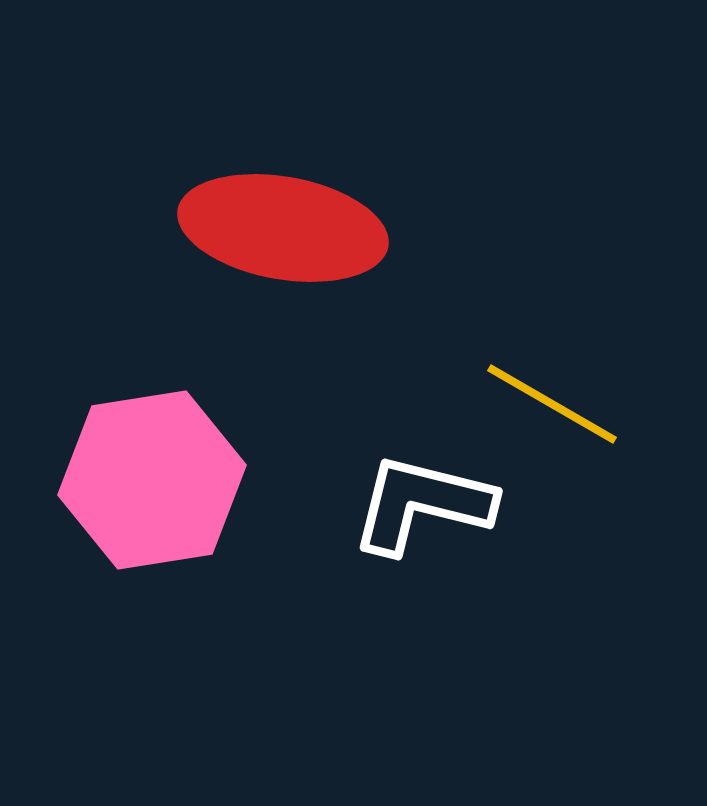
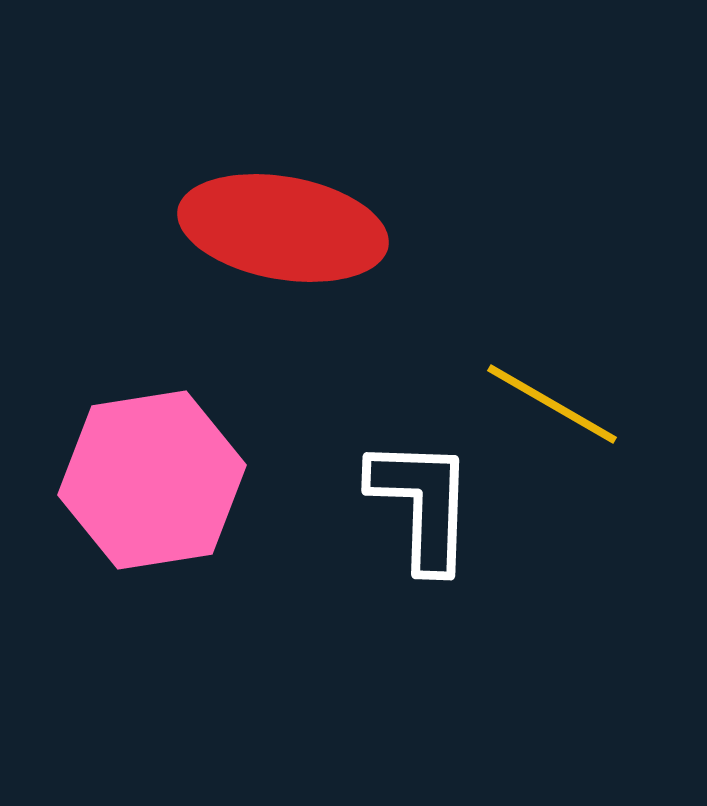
white L-shape: rotated 78 degrees clockwise
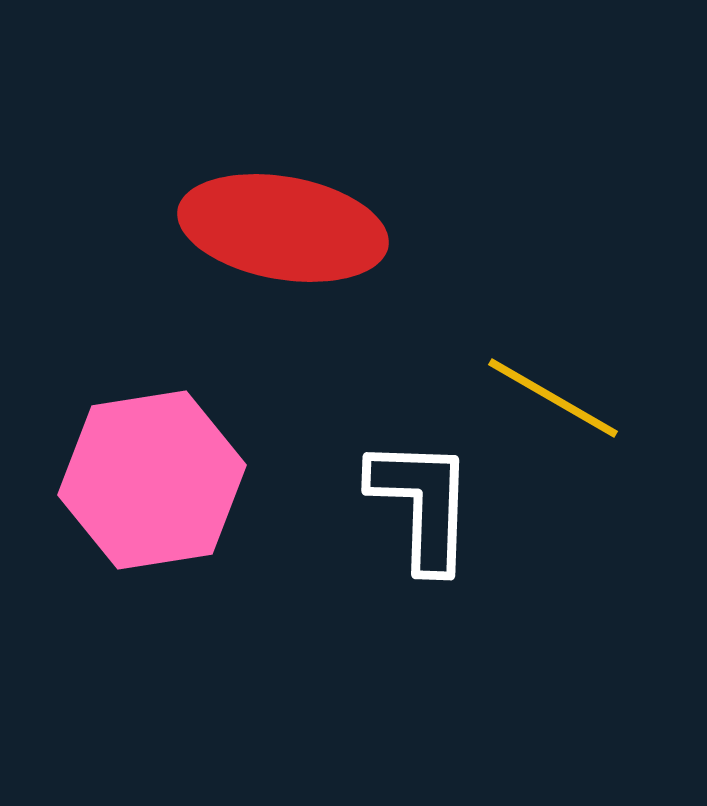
yellow line: moved 1 px right, 6 px up
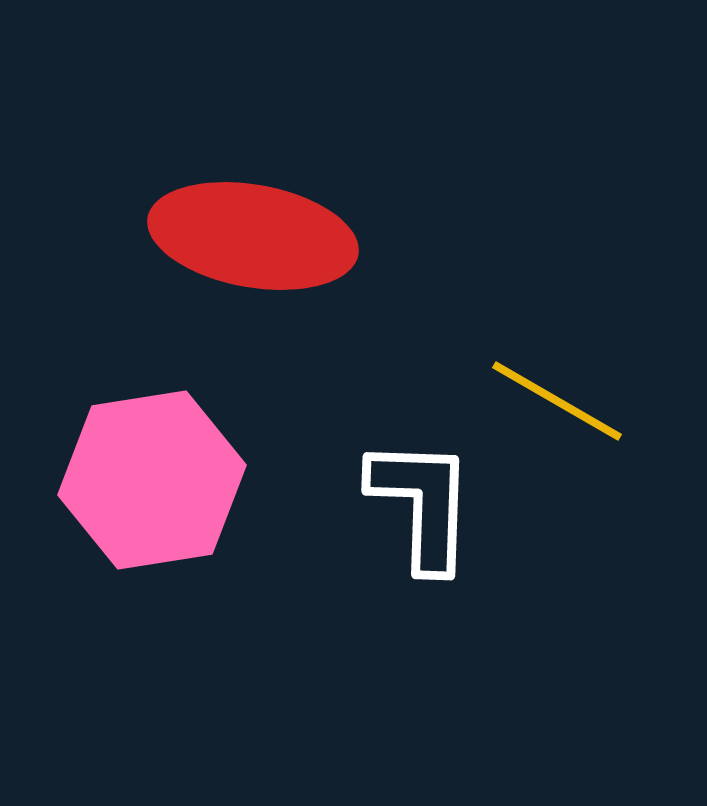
red ellipse: moved 30 px left, 8 px down
yellow line: moved 4 px right, 3 px down
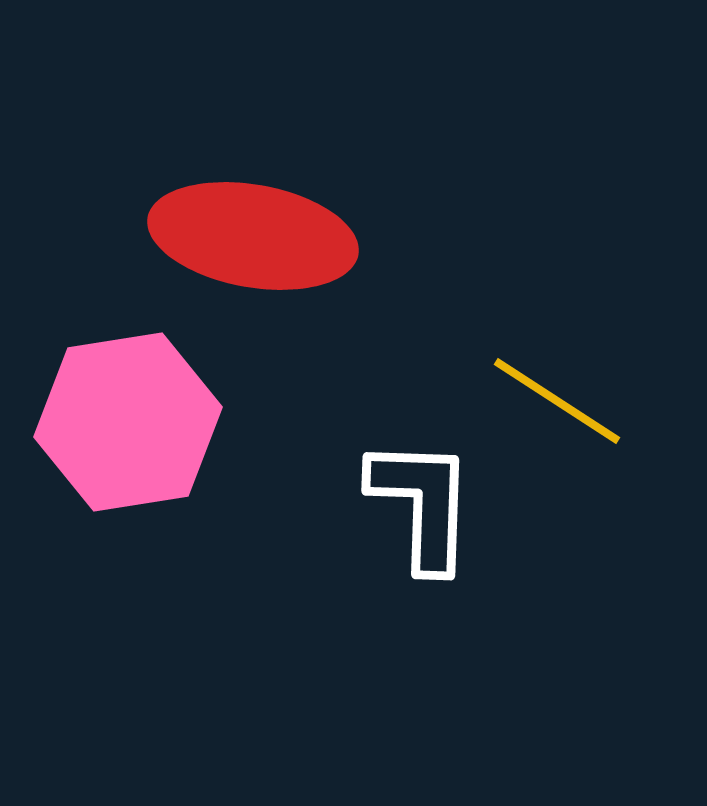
yellow line: rotated 3 degrees clockwise
pink hexagon: moved 24 px left, 58 px up
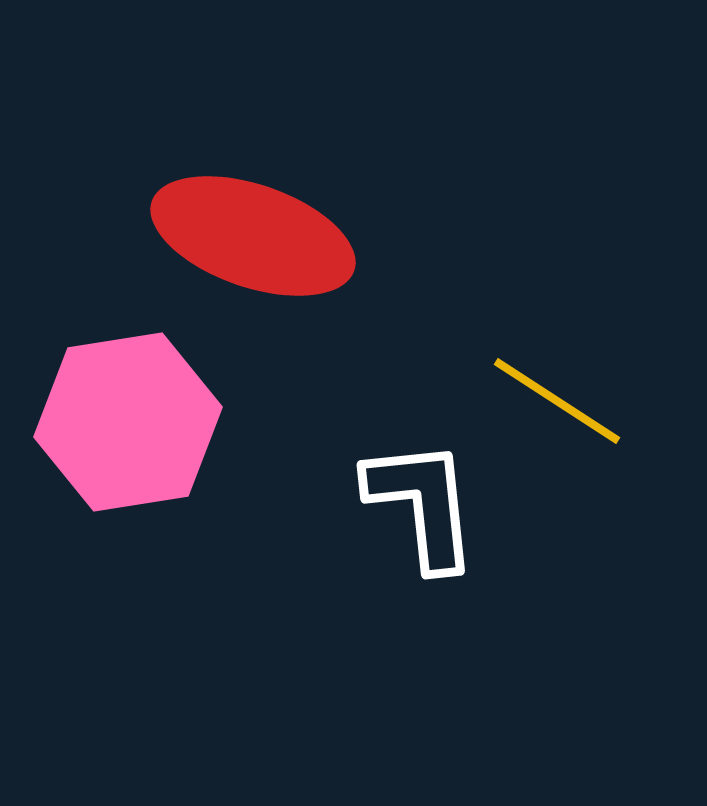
red ellipse: rotated 9 degrees clockwise
white L-shape: rotated 8 degrees counterclockwise
